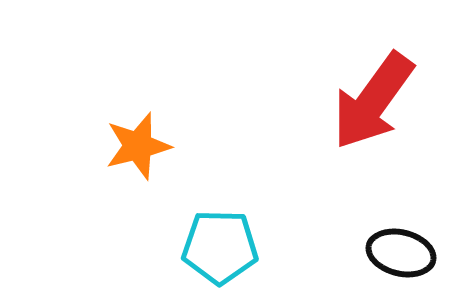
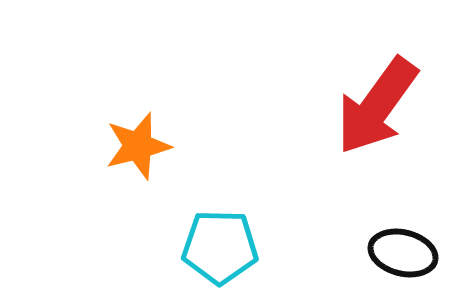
red arrow: moved 4 px right, 5 px down
black ellipse: moved 2 px right
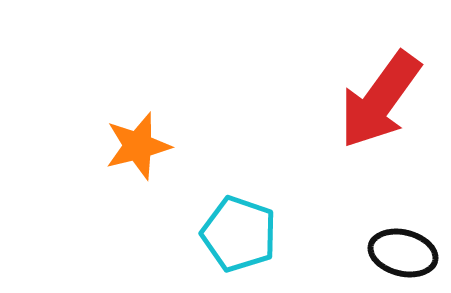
red arrow: moved 3 px right, 6 px up
cyan pentagon: moved 19 px right, 13 px up; rotated 18 degrees clockwise
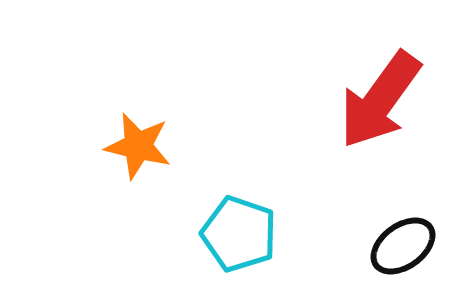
orange star: rotated 28 degrees clockwise
black ellipse: moved 7 px up; rotated 50 degrees counterclockwise
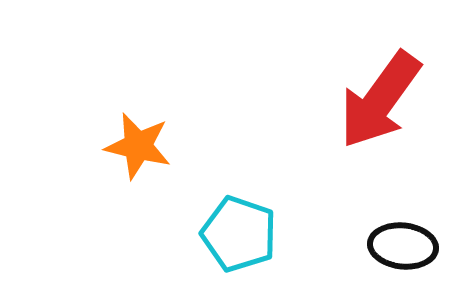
black ellipse: rotated 42 degrees clockwise
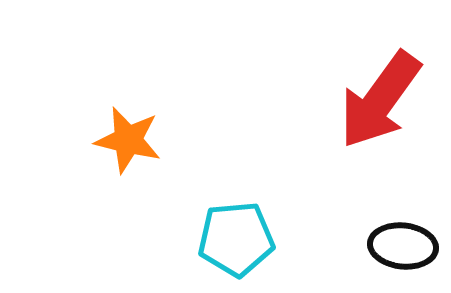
orange star: moved 10 px left, 6 px up
cyan pentagon: moved 3 px left, 5 px down; rotated 24 degrees counterclockwise
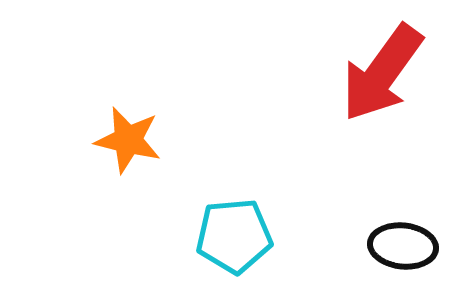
red arrow: moved 2 px right, 27 px up
cyan pentagon: moved 2 px left, 3 px up
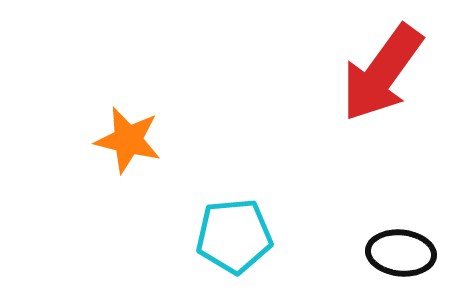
black ellipse: moved 2 px left, 7 px down
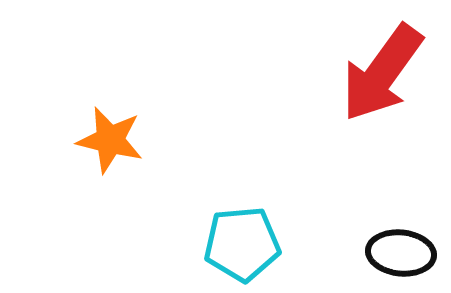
orange star: moved 18 px left
cyan pentagon: moved 8 px right, 8 px down
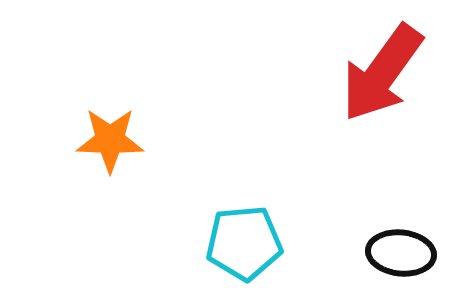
orange star: rotated 12 degrees counterclockwise
cyan pentagon: moved 2 px right, 1 px up
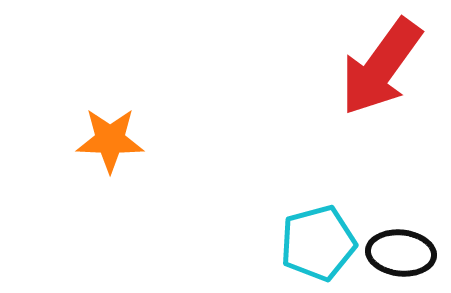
red arrow: moved 1 px left, 6 px up
cyan pentagon: moved 74 px right; rotated 10 degrees counterclockwise
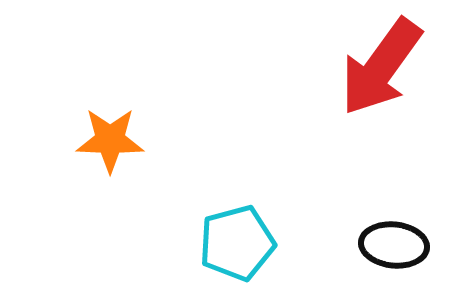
cyan pentagon: moved 81 px left
black ellipse: moved 7 px left, 8 px up
